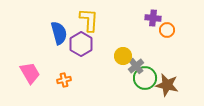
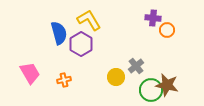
yellow L-shape: rotated 35 degrees counterclockwise
yellow circle: moved 7 px left, 21 px down
green circle: moved 6 px right, 12 px down
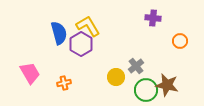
yellow L-shape: moved 1 px left, 6 px down
orange circle: moved 13 px right, 11 px down
orange cross: moved 3 px down
green circle: moved 5 px left
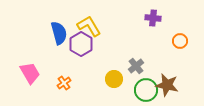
yellow L-shape: moved 1 px right
yellow circle: moved 2 px left, 2 px down
orange cross: rotated 24 degrees counterclockwise
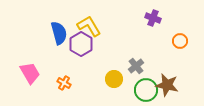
purple cross: rotated 14 degrees clockwise
orange cross: rotated 24 degrees counterclockwise
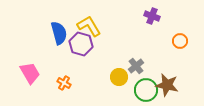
purple cross: moved 1 px left, 2 px up
purple hexagon: rotated 15 degrees counterclockwise
yellow circle: moved 5 px right, 2 px up
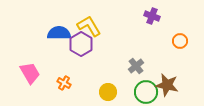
blue semicircle: rotated 75 degrees counterclockwise
purple hexagon: rotated 15 degrees clockwise
yellow circle: moved 11 px left, 15 px down
green circle: moved 2 px down
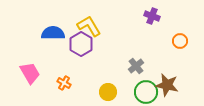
blue semicircle: moved 6 px left
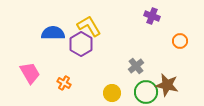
yellow circle: moved 4 px right, 1 px down
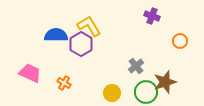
blue semicircle: moved 3 px right, 2 px down
pink trapezoid: rotated 35 degrees counterclockwise
brown star: moved 2 px left, 3 px up; rotated 30 degrees counterclockwise
